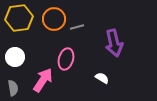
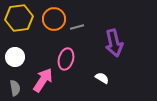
gray semicircle: moved 2 px right
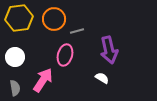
gray line: moved 4 px down
purple arrow: moved 5 px left, 7 px down
pink ellipse: moved 1 px left, 4 px up
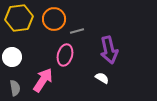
white circle: moved 3 px left
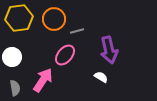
pink ellipse: rotated 25 degrees clockwise
white semicircle: moved 1 px left, 1 px up
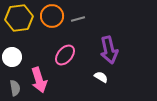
orange circle: moved 2 px left, 3 px up
gray line: moved 1 px right, 12 px up
pink arrow: moved 4 px left; rotated 130 degrees clockwise
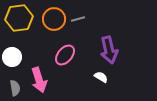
orange circle: moved 2 px right, 3 px down
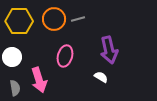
yellow hexagon: moved 3 px down; rotated 8 degrees clockwise
pink ellipse: moved 1 px down; rotated 25 degrees counterclockwise
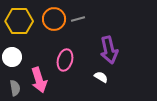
pink ellipse: moved 4 px down
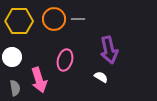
gray line: rotated 16 degrees clockwise
